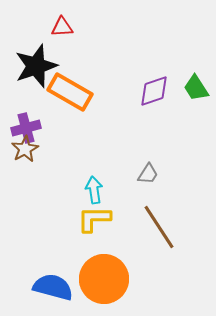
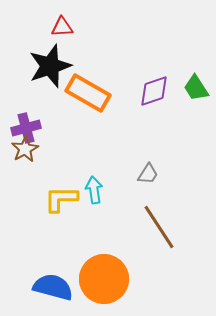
black star: moved 14 px right
orange rectangle: moved 18 px right, 1 px down
yellow L-shape: moved 33 px left, 20 px up
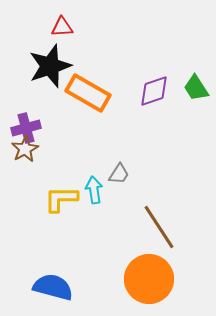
gray trapezoid: moved 29 px left
orange circle: moved 45 px right
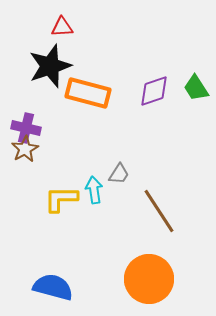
orange rectangle: rotated 15 degrees counterclockwise
purple cross: rotated 28 degrees clockwise
brown line: moved 16 px up
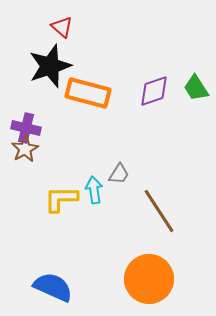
red triangle: rotated 45 degrees clockwise
blue semicircle: rotated 9 degrees clockwise
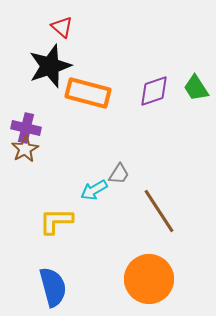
cyan arrow: rotated 112 degrees counterclockwise
yellow L-shape: moved 5 px left, 22 px down
blue semicircle: rotated 51 degrees clockwise
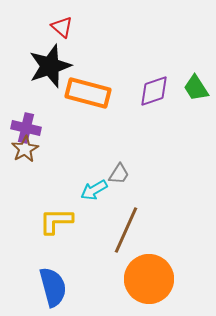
brown line: moved 33 px left, 19 px down; rotated 57 degrees clockwise
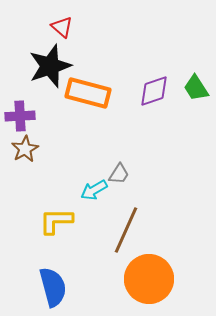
purple cross: moved 6 px left, 12 px up; rotated 16 degrees counterclockwise
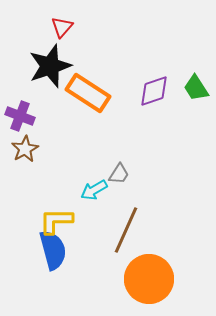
red triangle: rotated 30 degrees clockwise
orange rectangle: rotated 18 degrees clockwise
purple cross: rotated 24 degrees clockwise
blue semicircle: moved 37 px up
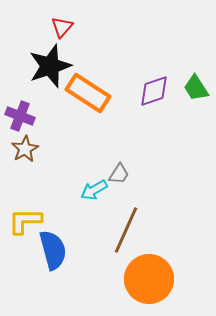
yellow L-shape: moved 31 px left
